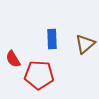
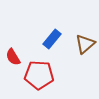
blue rectangle: rotated 42 degrees clockwise
red semicircle: moved 2 px up
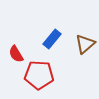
red semicircle: moved 3 px right, 3 px up
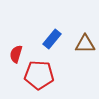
brown triangle: rotated 40 degrees clockwise
red semicircle: rotated 48 degrees clockwise
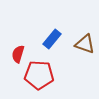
brown triangle: rotated 20 degrees clockwise
red semicircle: moved 2 px right
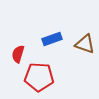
blue rectangle: rotated 30 degrees clockwise
red pentagon: moved 2 px down
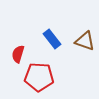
blue rectangle: rotated 72 degrees clockwise
brown triangle: moved 3 px up
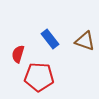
blue rectangle: moved 2 px left
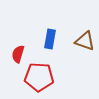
blue rectangle: rotated 48 degrees clockwise
